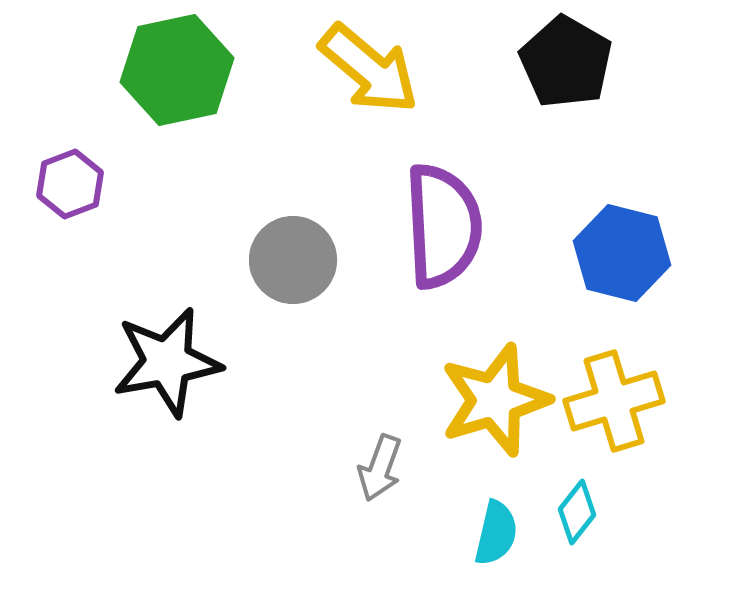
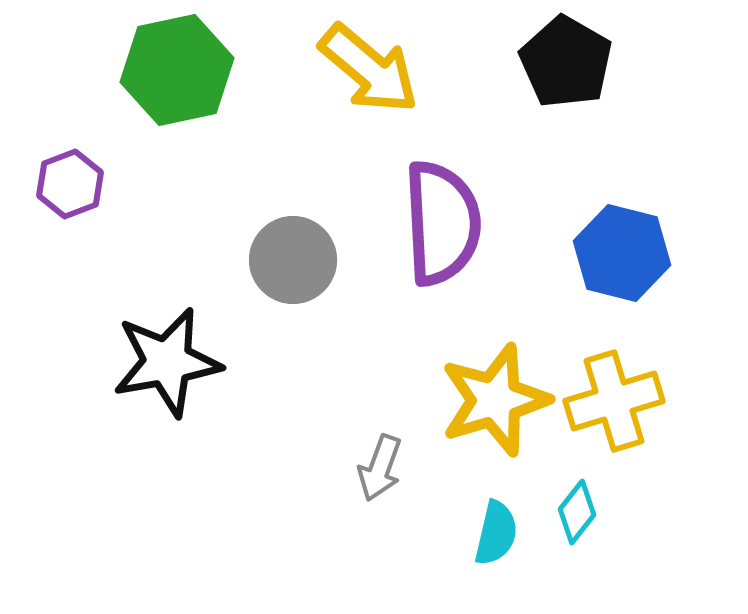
purple semicircle: moved 1 px left, 3 px up
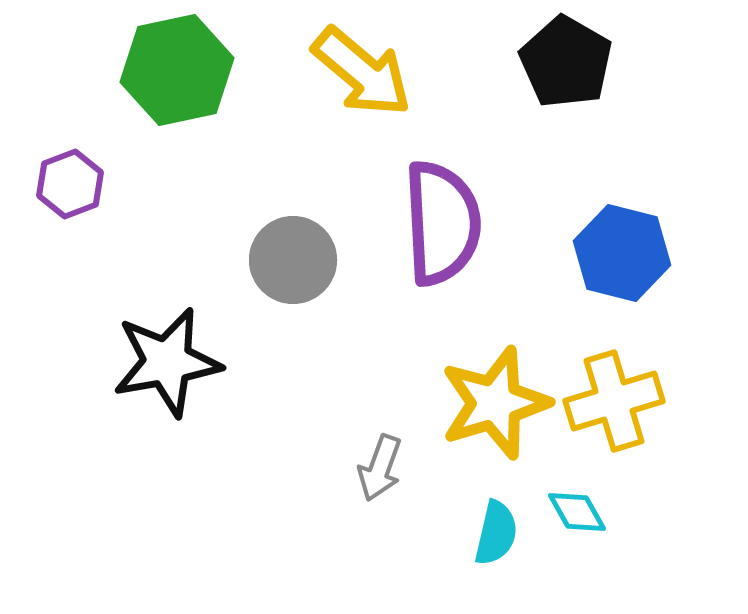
yellow arrow: moved 7 px left, 3 px down
yellow star: moved 3 px down
cyan diamond: rotated 68 degrees counterclockwise
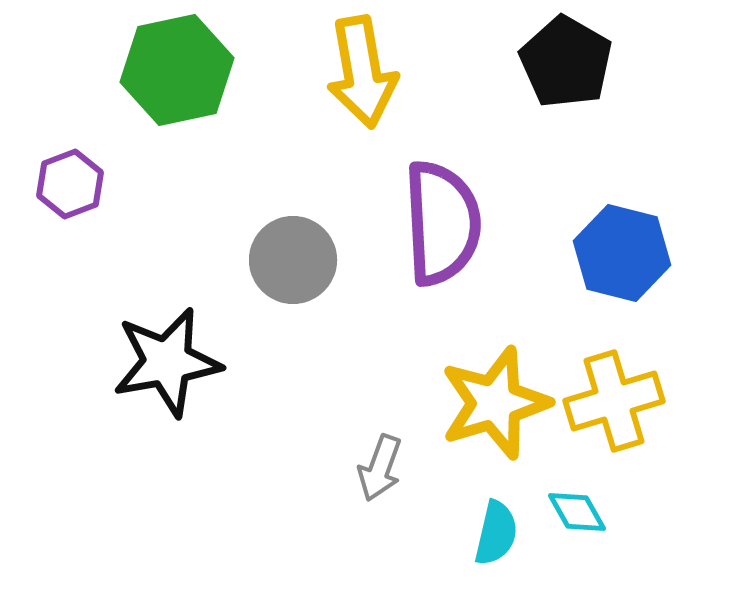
yellow arrow: rotated 40 degrees clockwise
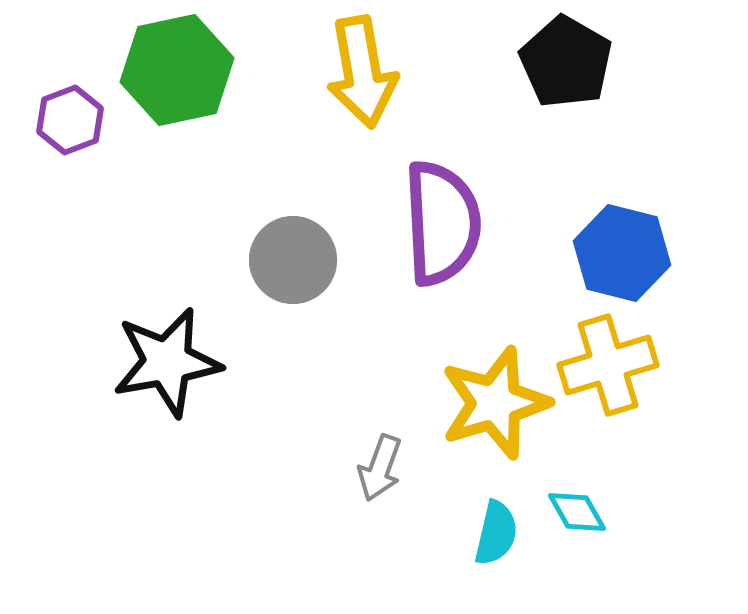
purple hexagon: moved 64 px up
yellow cross: moved 6 px left, 36 px up
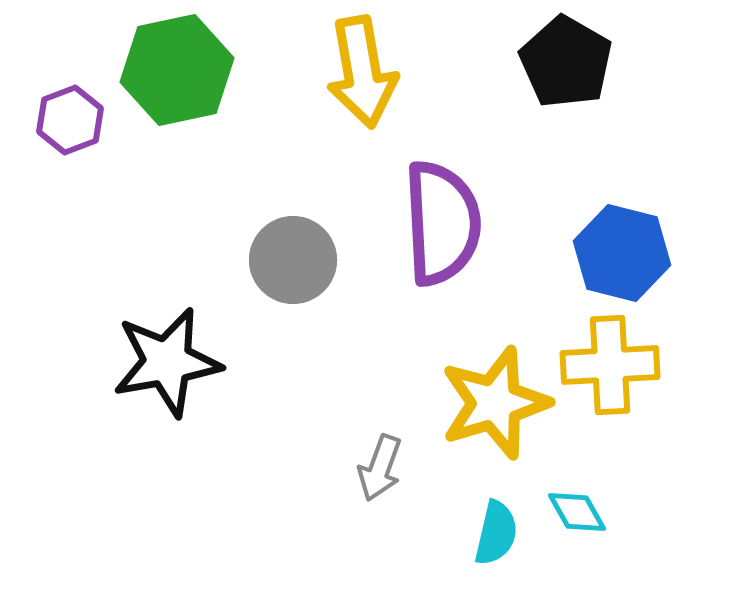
yellow cross: moved 2 px right; rotated 14 degrees clockwise
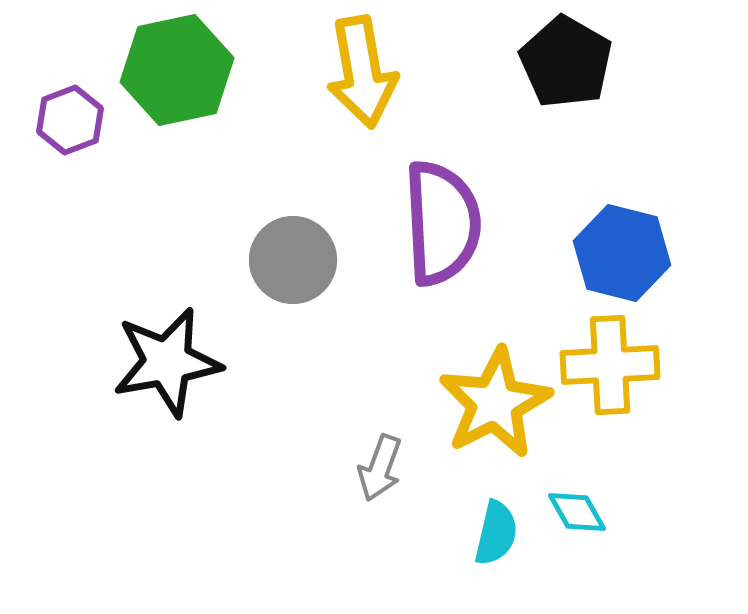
yellow star: rotated 10 degrees counterclockwise
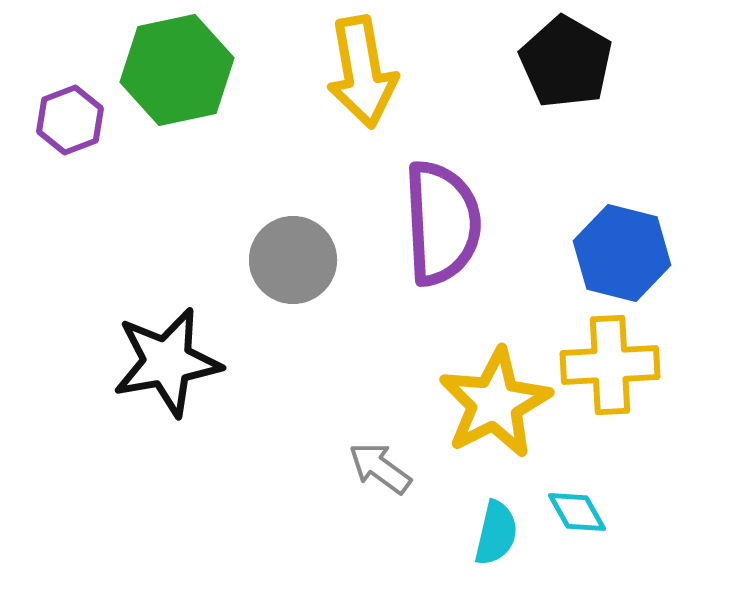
gray arrow: rotated 106 degrees clockwise
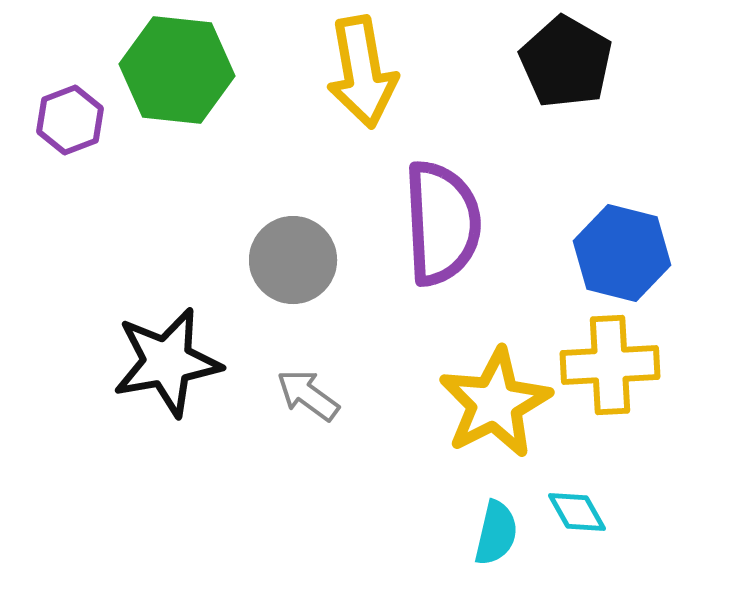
green hexagon: rotated 18 degrees clockwise
gray arrow: moved 72 px left, 73 px up
